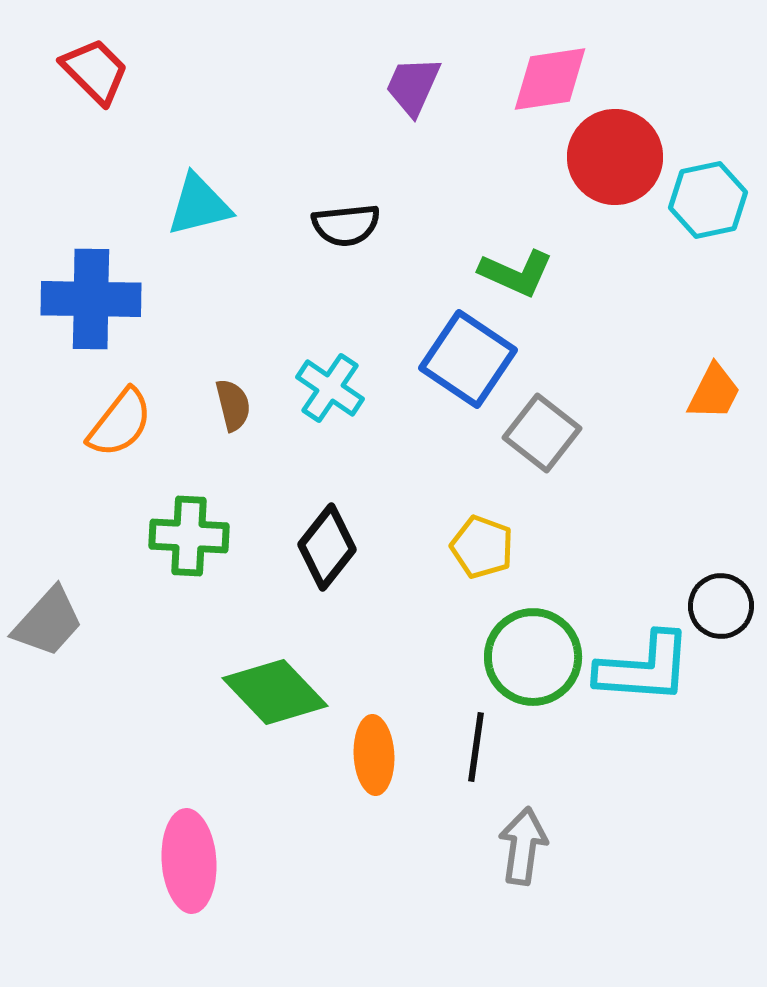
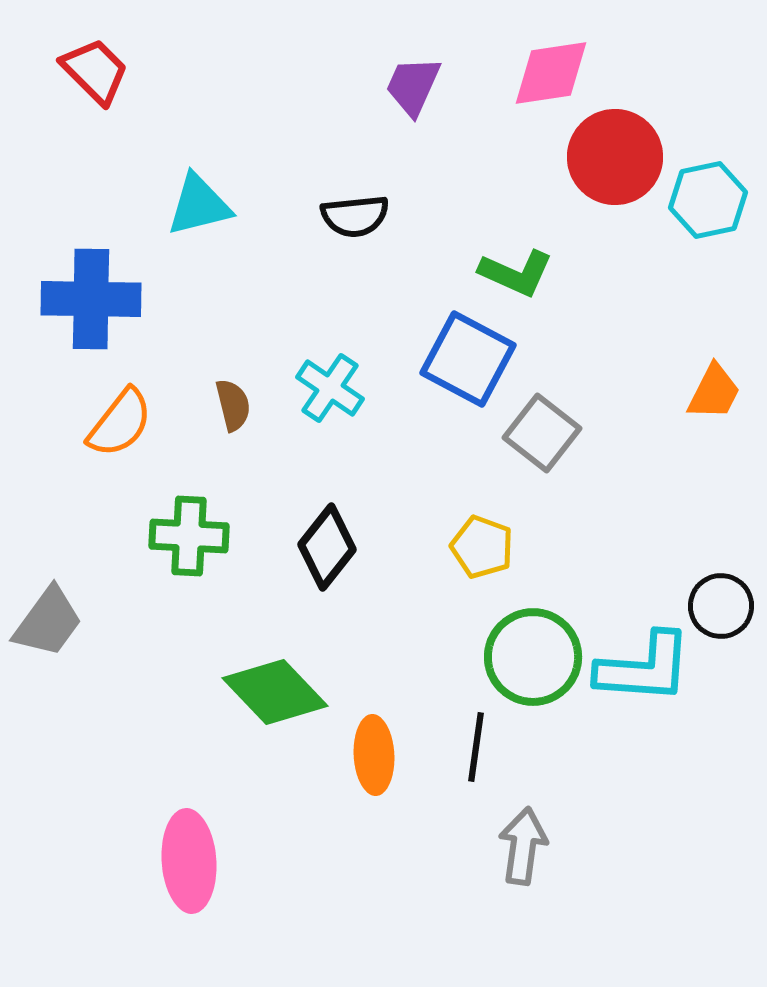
pink diamond: moved 1 px right, 6 px up
black semicircle: moved 9 px right, 9 px up
blue square: rotated 6 degrees counterclockwise
gray trapezoid: rotated 6 degrees counterclockwise
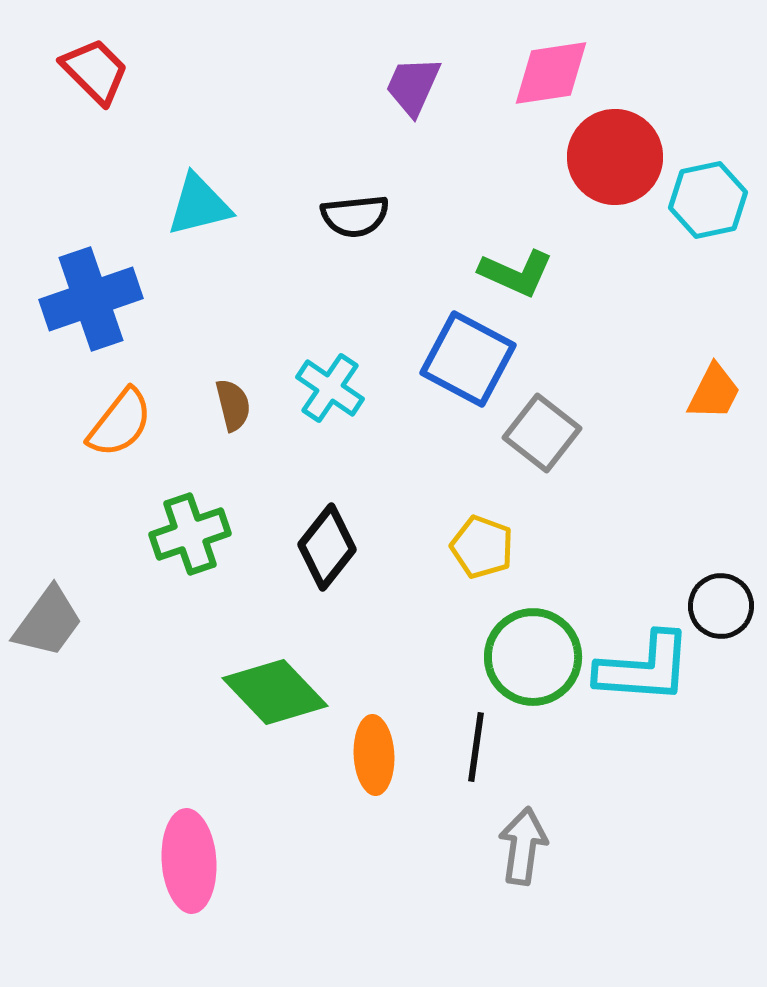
blue cross: rotated 20 degrees counterclockwise
green cross: moved 1 px right, 2 px up; rotated 22 degrees counterclockwise
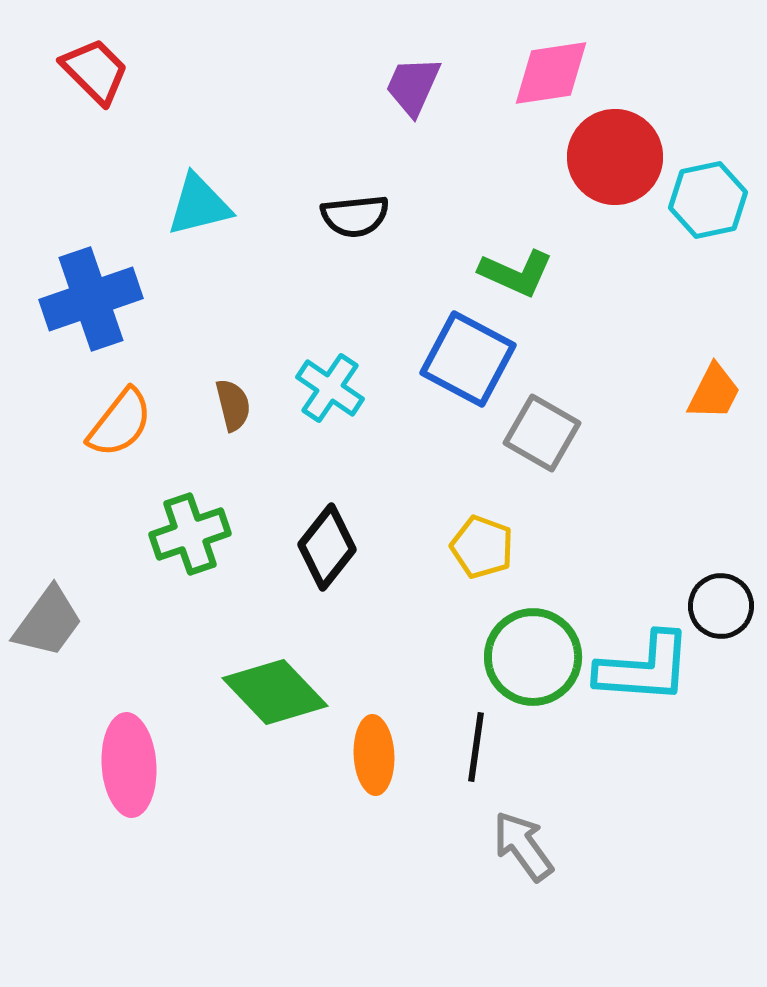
gray square: rotated 8 degrees counterclockwise
gray arrow: rotated 44 degrees counterclockwise
pink ellipse: moved 60 px left, 96 px up
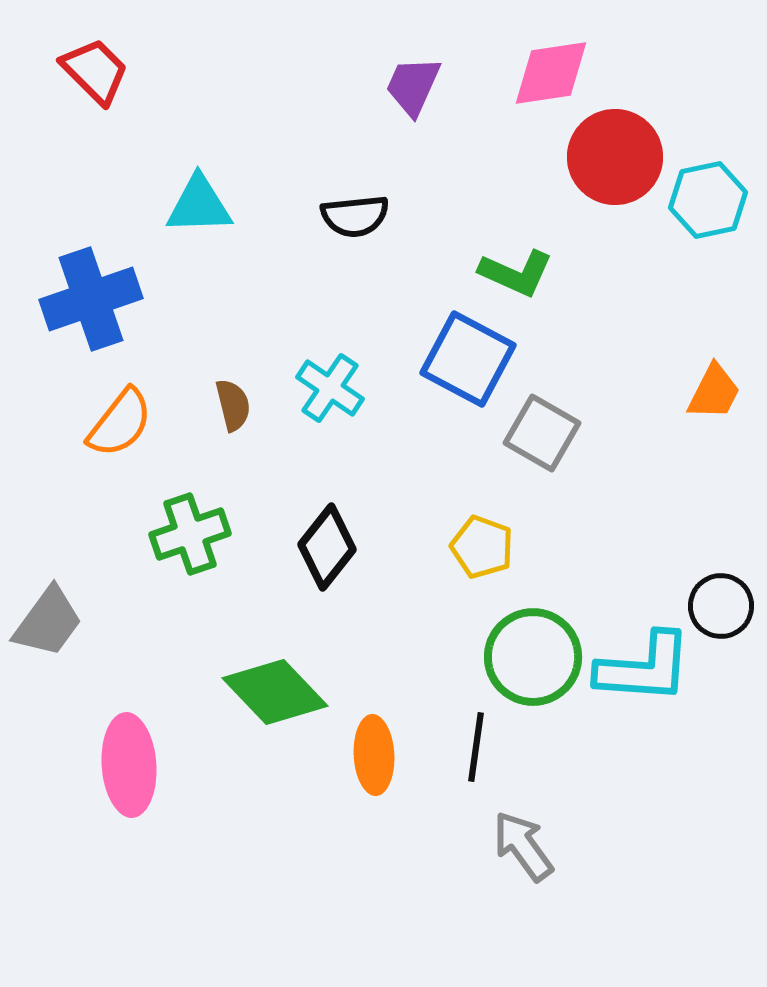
cyan triangle: rotated 12 degrees clockwise
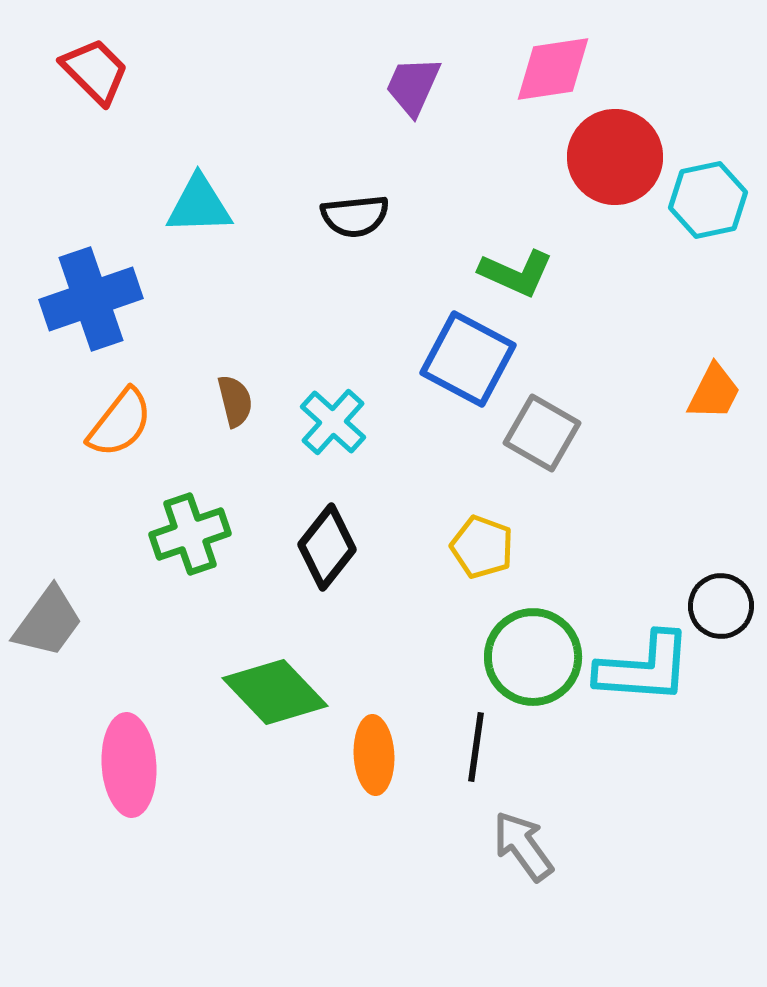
pink diamond: moved 2 px right, 4 px up
cyan cross: moved 3 px right, 34 px down; rotated 8 degrees clockwise
brown semicircle: moved 2 px right, 4 px up
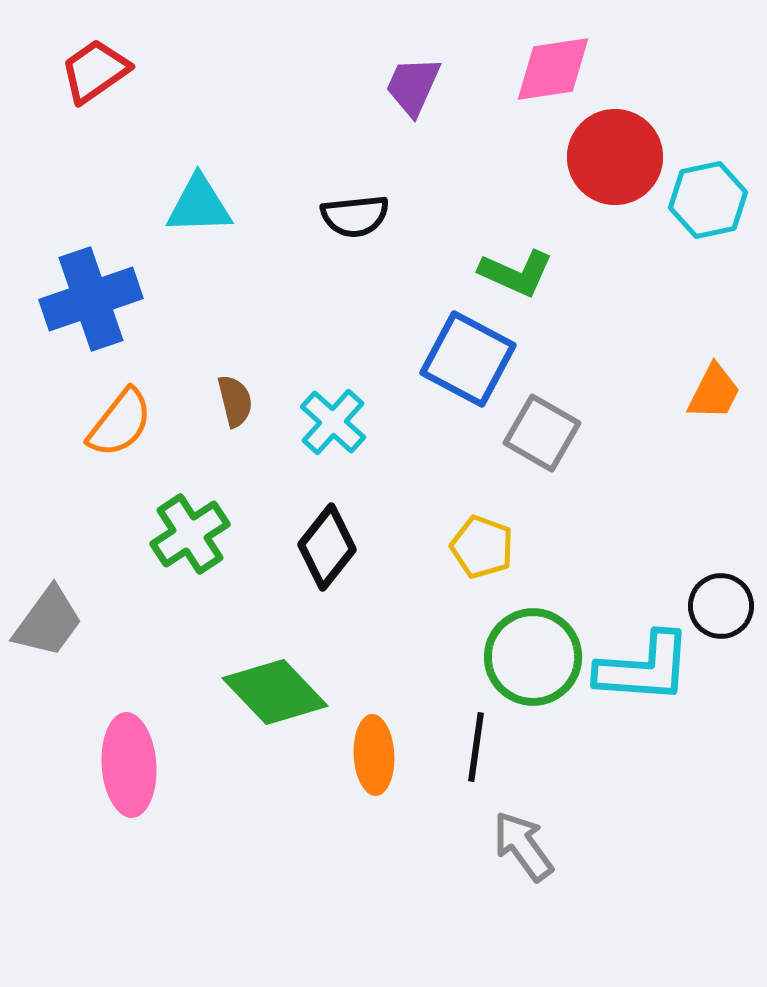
red trapezoid: rotated 80 degrees counterclockwise
green cross: rotated 14 degrees counterclockwise
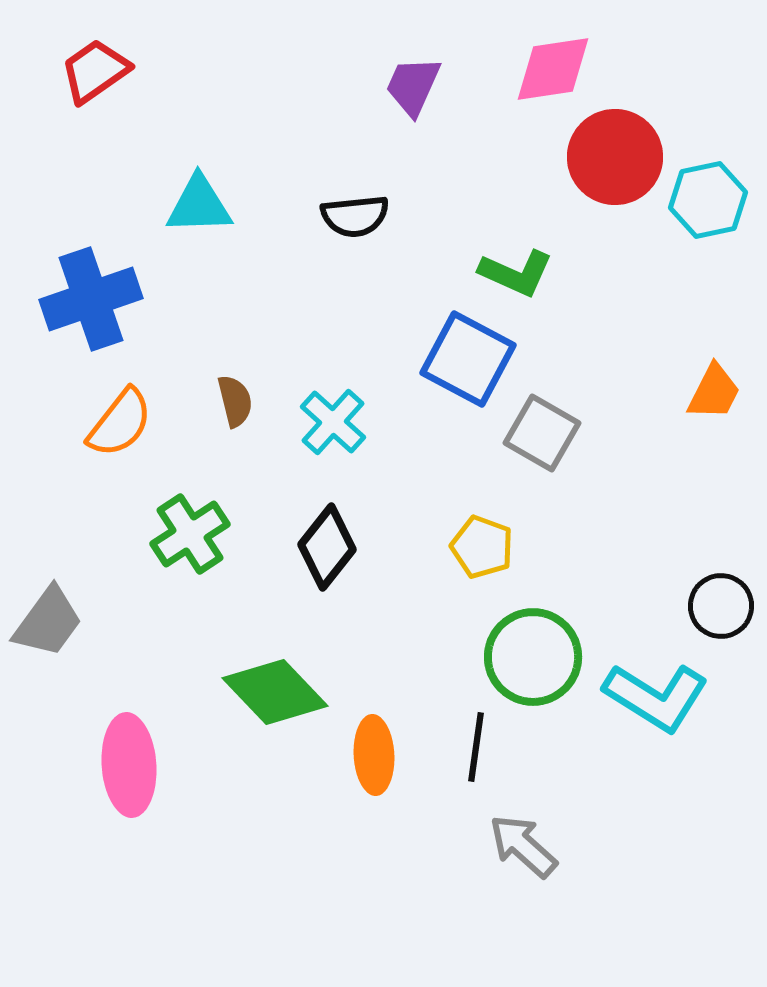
cyan L-shape: moved 12 px right, 29 px down; rotated 28 degrees clockwise
gray arrow: rotated 12 degrees counterclockwise
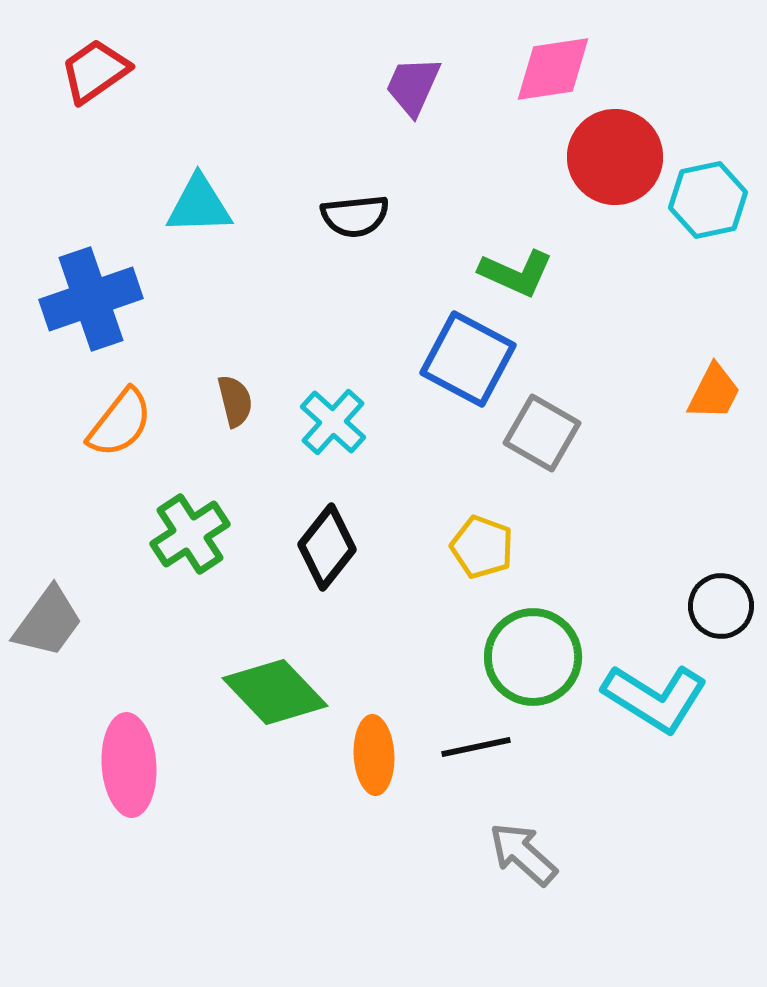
cyan L-shape: moved 1 px left, 1 px down
black line: rotated 70 degrees clockwise
gray arrow: moved 8 px down
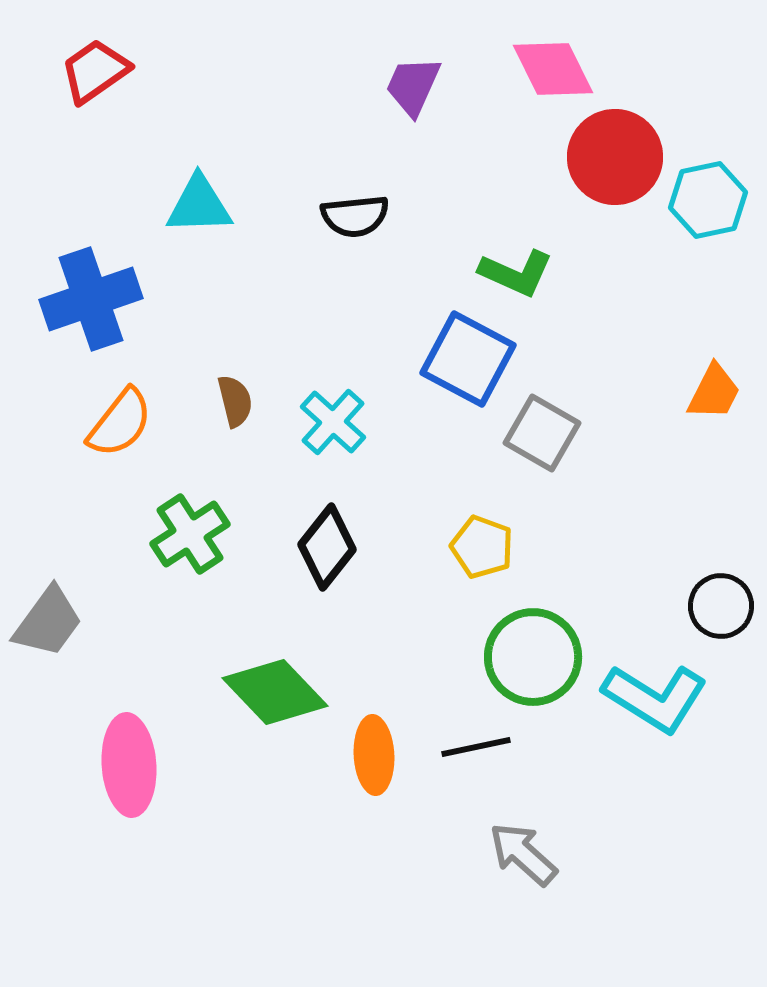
pink diamond: rotated 72 degrees clockwise
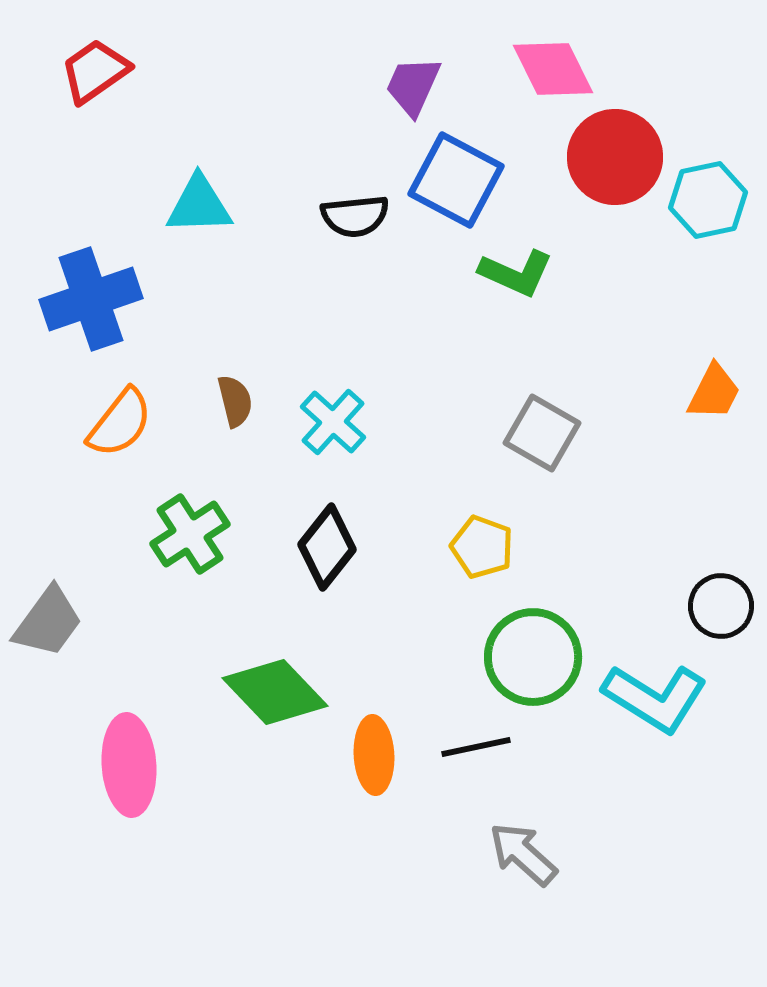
blue square: moved 12 px left, 179 px up
